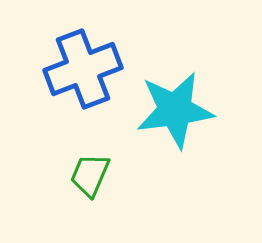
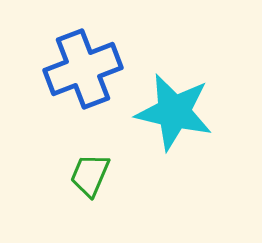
cyan star: moved 1 px left, 2 px down; rotated 20 degrees clockwise
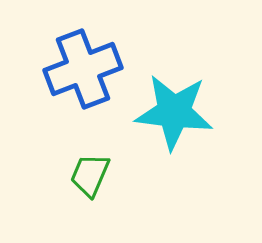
cyan star: rotated 6 degrees counterclockwise
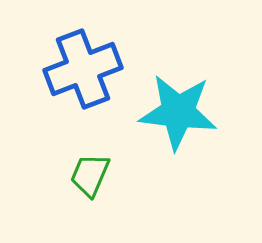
cyan star: moved 4 px right
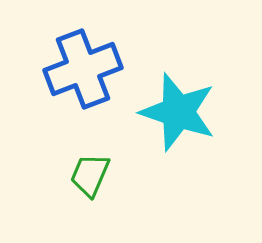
cyan star: rotated 12 degrees clockwise
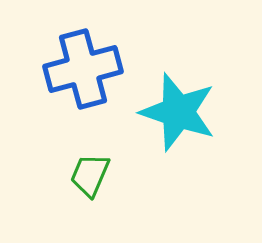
blue cross: rotated 6 degrees clockwise
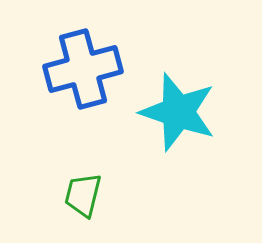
green trapezoid: moved 7 px left, 20 px down; rotated 9 degrees counterclockwise
